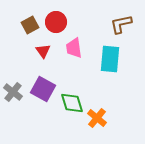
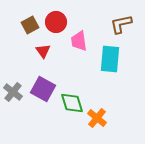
pink trapezoid: moved 5 px right, 7 px up
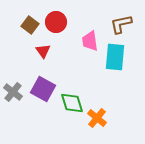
brown square: rotated 24 degrees counterclockwise
pink trapezoid: moved 11 px right
cyan rectangle: moved 5 px right, 2 px up
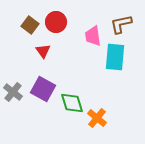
pink trapezoid: moved 3 px right, 5 px up
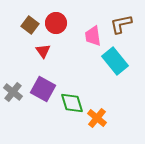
red circle: moved 1 px down
cyan rectangle: moved 4 px down; rotated 44 degrees counterclockwise
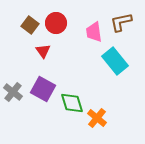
brown L-shape: moved 2 px up
pink trapezoid: moved 1 px right, 4 px up
